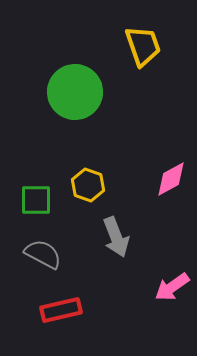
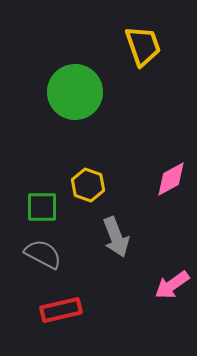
green square: moved 6 px right, 7 px down
pink arrow: moved 2 px up
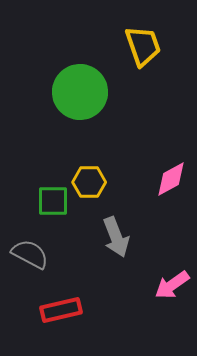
green circle: moved 5 px right
yellow hexagon: moved 1 px right, 3 px up; rotated 20 degrees counterclockwise
green square: moved 11 px right, 6 px up
gray semicircle: moved 13 px left
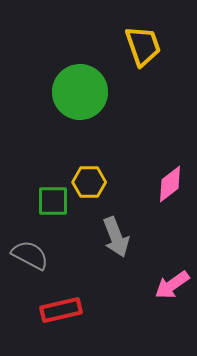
pink diamond: moved 1 px left, 5 px down; rotated 9 degrees counterclockwise
gray semicircle: moved 1 px down
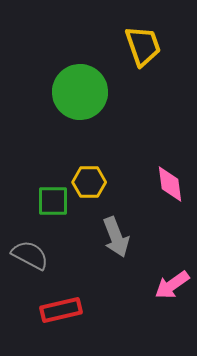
pink diamond: rotated 60 degrees counterclockwise
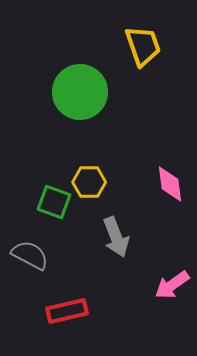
green square: moved 1 px right, 1 px down; rotated 20 degrees clockwise
red rectangle: moved 6 px right, 1 px down
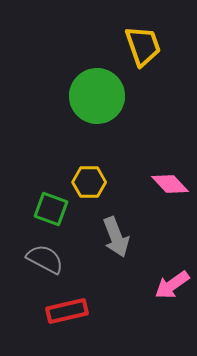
green circle: moved 17 px right, 4 px down
pink diamond: rotated 36 degrees counterclockwise
green square: moved 3 px left, 7 px down
gray semicircle: moved 15 px right, 4 px down
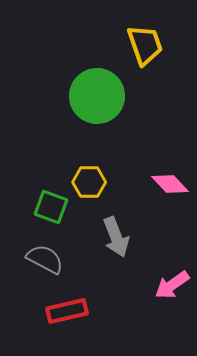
yellow trapezoid: moved 2 px right, 1 px up
green square: moved 2 px up
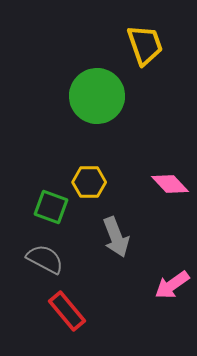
red rectangle: rotated 63 degrees clockwise
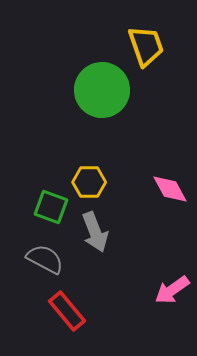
yellow trapezoid: moved 1 px right, 1 px down
green circle: moved 5 px right, 6 px up
pink diamond: moved 5 px down; rotated 15 degrees clockwise
gray arrow: moved 21 px left, 5 px up
pink arrow: moved 5 px down
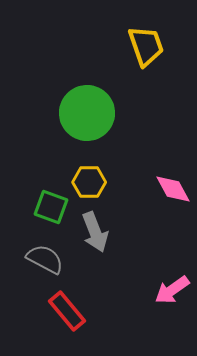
green circle: moved 15 px left, 23 px down
pink diamond: moved 3 px right
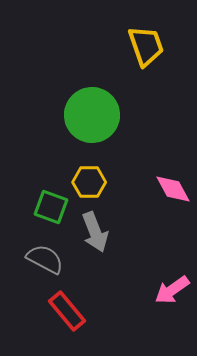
green circle: moved 5 px right, 2 px down
